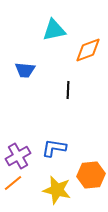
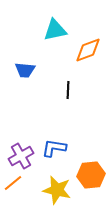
cyan triangle: moved 1 px right
purple cross: moved 3 px right
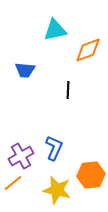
blue L-shape: rotated 105 degrees clockwise
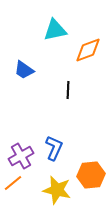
blue trapezoid: moved 1 px left; rotated 30 degrees clockwise
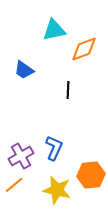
cyan triangle: moved 1 px left
orange diamond: moved 4 px left, 1 px up
orange line: moved 1 px right, 2 px down
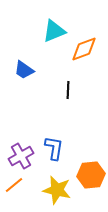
cyan triangle: moved 1 px down; rotated 10 degrees counterclockwise
blue L-shape: rotated 15 degrees counterclockwise
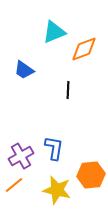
cyan triangle: moved 1 px down
